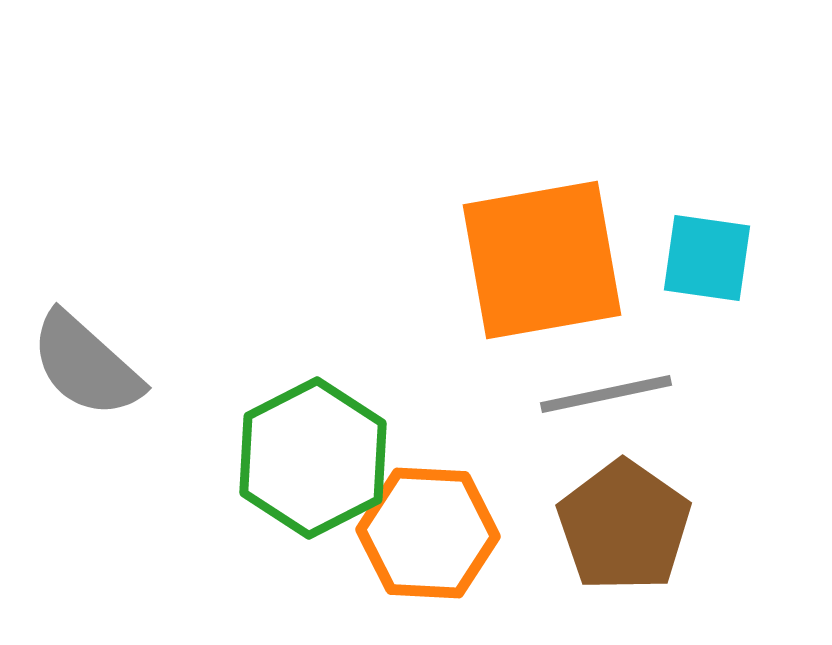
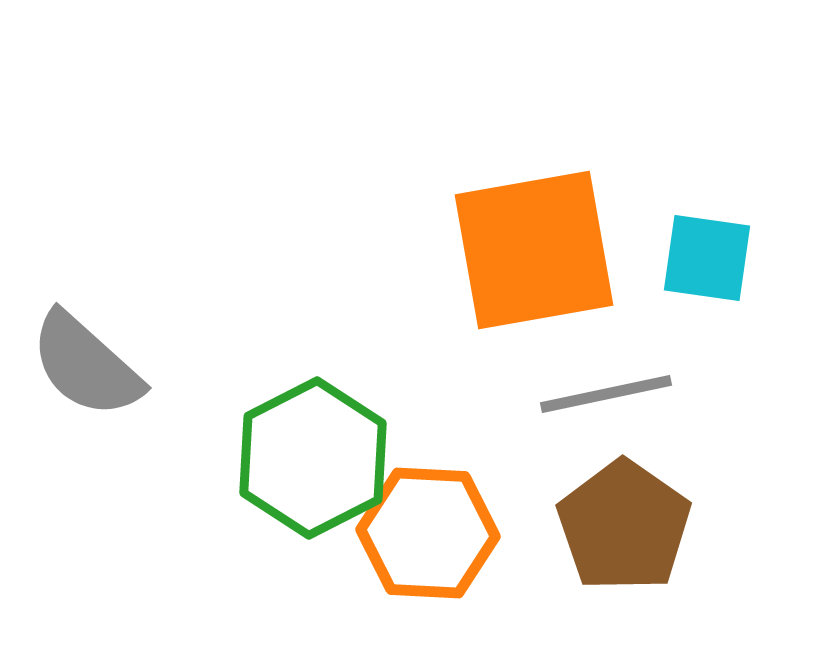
orange square: moved 8 px left, 10 px up
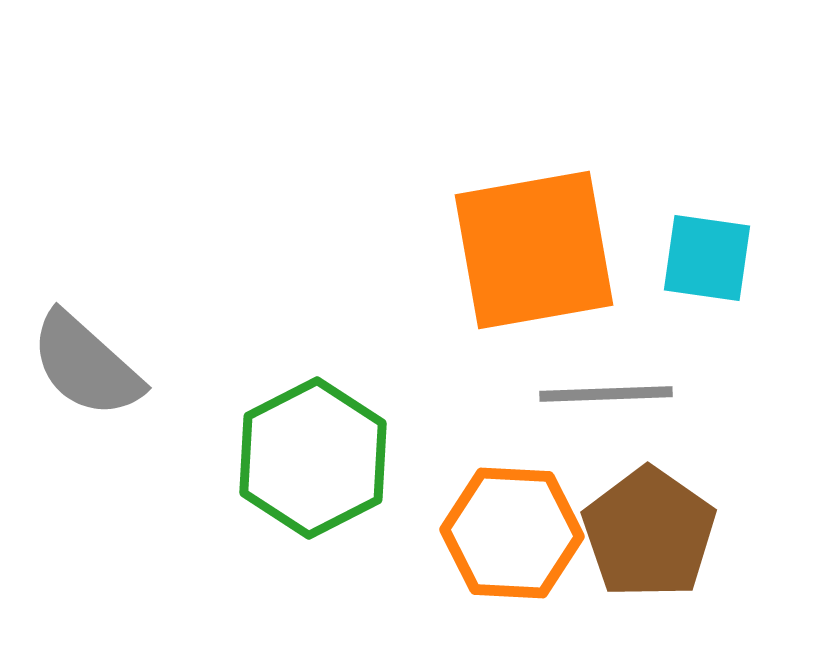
gray line: rotated 10 degrees clockwise
brown pentagon: moved 25 px right, 7 px down
orange hexagon: moved 84 px right
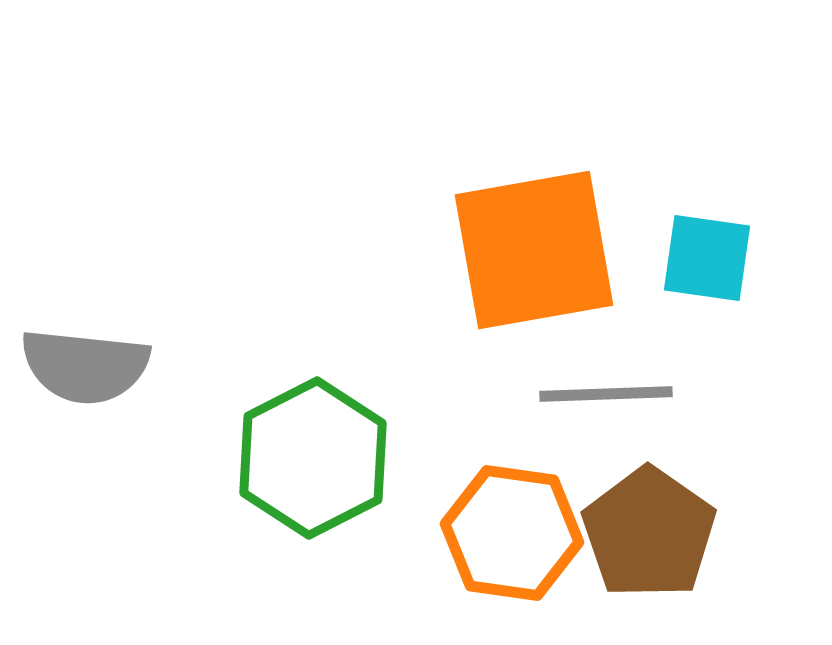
gray semicircle: moved 1 px left, 1 px down; rotated 36 degrees counterclockwise
orange hexagon: rotated 5 degrees clockwise
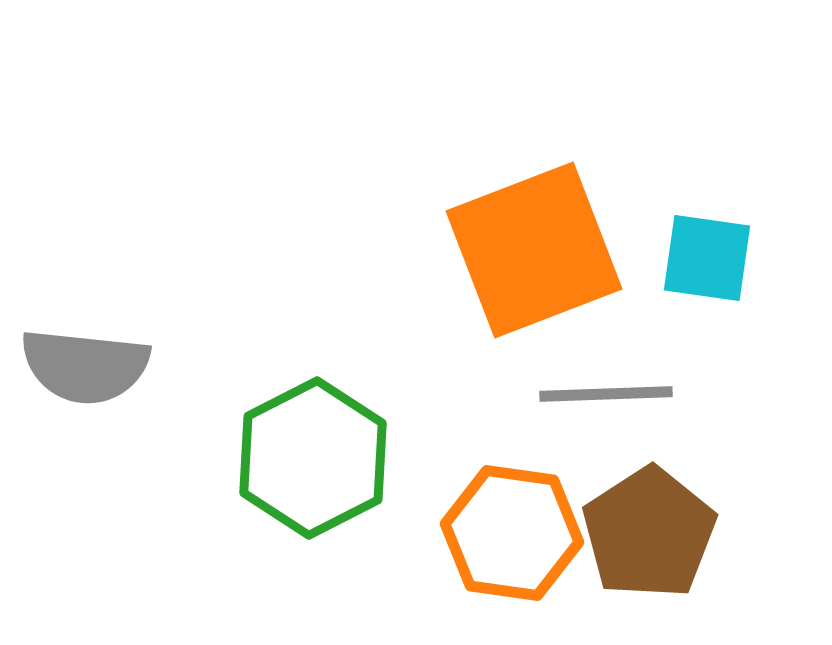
orange square: rotated 11 degrees counterclockwise
brown pentagon: rotated 4 degrees clockwise
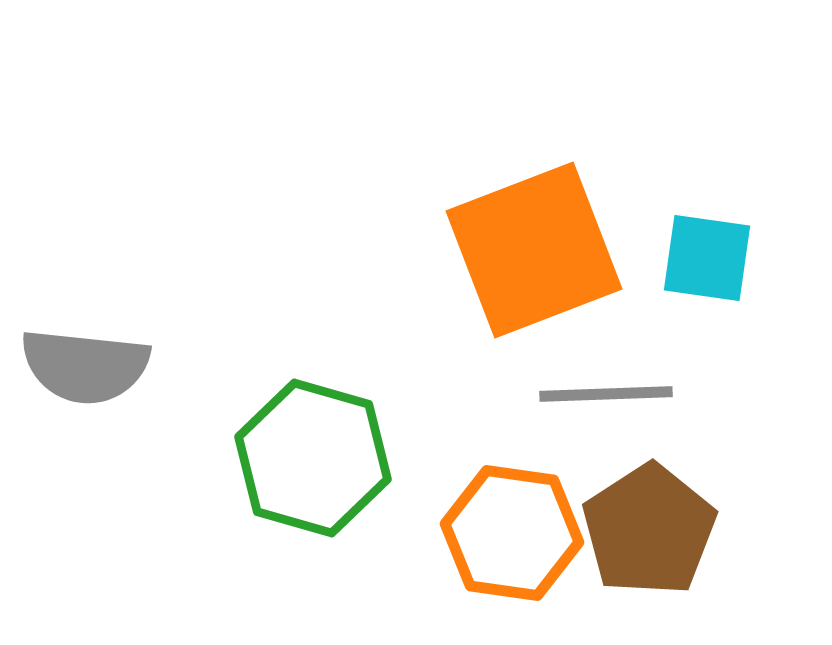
green hexagon: rotated 17 degrees counterclockwise
brown pentagon: moved 3 px up
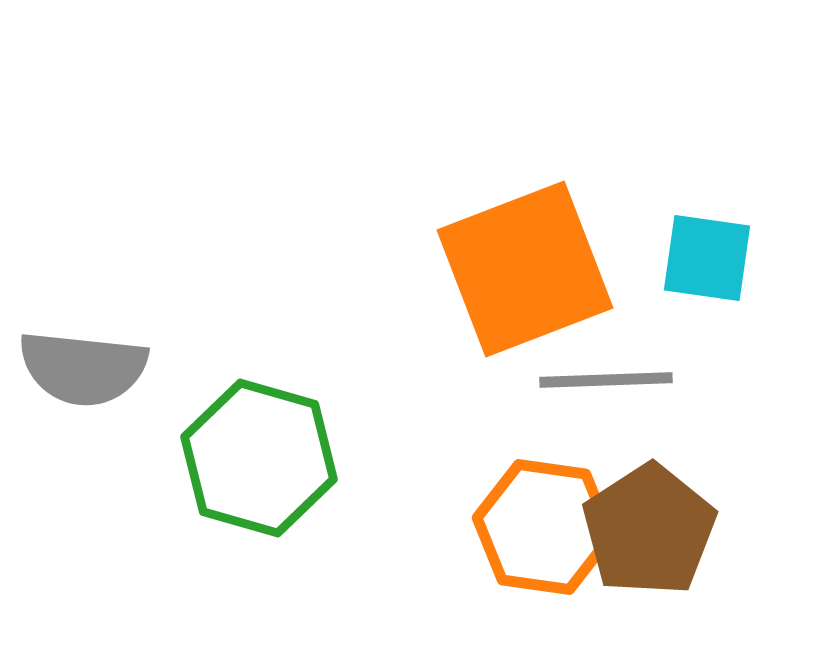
orange square: moved 9 px left, 19 px down
gray semicircle: moved 2 px left, 2 px down
gray line: moved 14 px up
green hexagon: moved 54 px left
orange hexagon: moved 32 px right, 6 px up
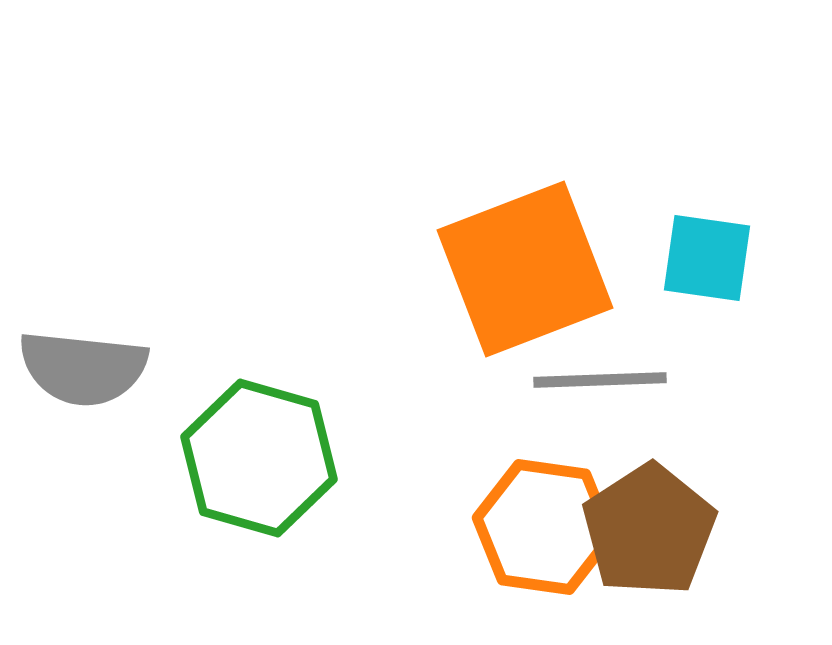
gray line: moved 6 px left
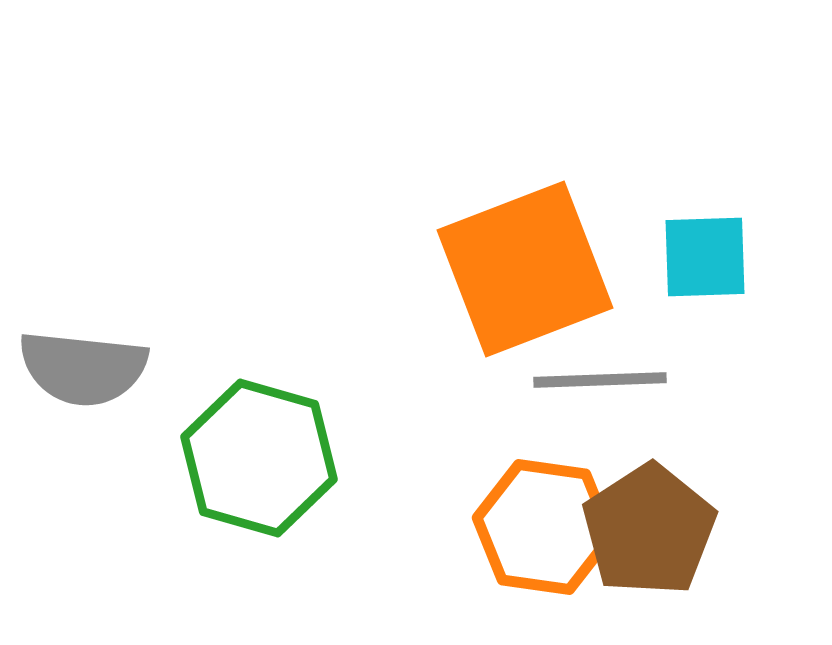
cyan square: moved 2 px left, 1 px up; rotated 10 degrees counterclockwise
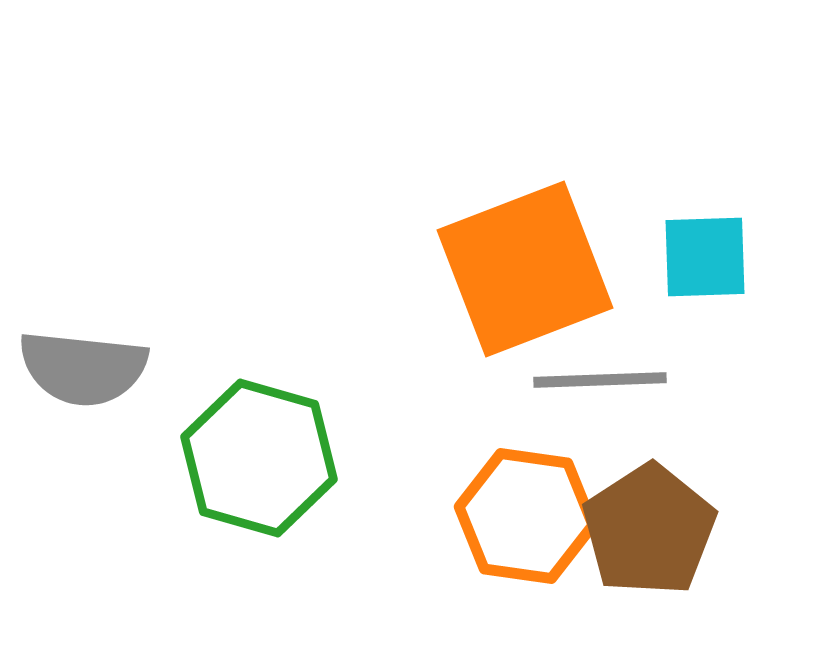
orange hexagon: moved 18 px left, 11 px up
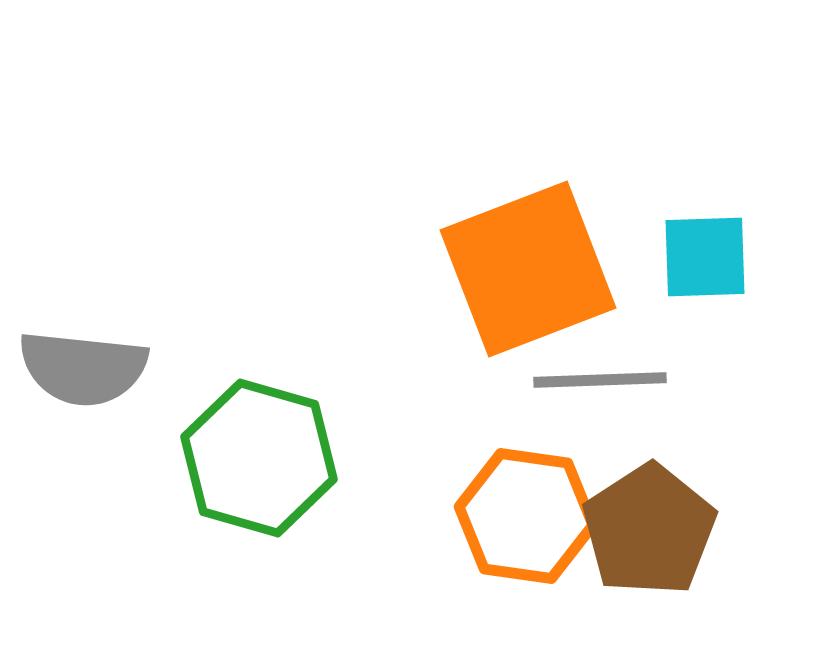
orange square: moved 3 px right
